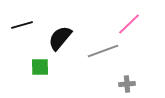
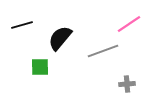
pink line: rotated 10 degrees clockwise
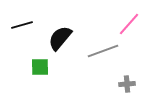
pink line: rotated 15 degrees counterclockwise
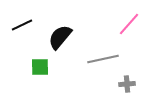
black line: rotated 10 degrees counterclockwise
black semicircle: moved 1 px up
gray line: moved 8 px down; rotated 8 degrees clockwise
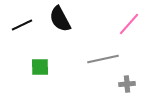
black semicircle: moved 18 px up; rotated 68 degrees counterclockwise
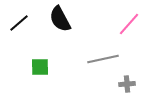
black line: moved 3 px left, 2 px up; rotated 15 degrees counterclockwise
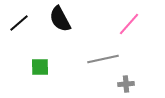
gray cross: moved 1 px left
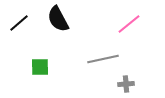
black semicircle: moved 2 px left
pink line: rotated 10 degrees clockwise
